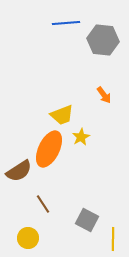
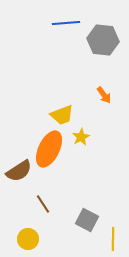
yellow circle: moved 1 px down
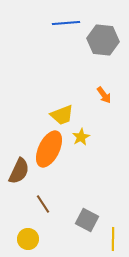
brown semicircle: rotated 32 degrees counterclockwise
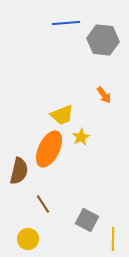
brown semicircle: rotated 12 degrees counterclockwise
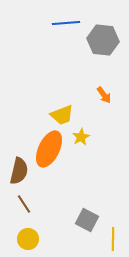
brown line: moved 19 px left
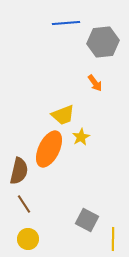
gray hexagon: moved 2 px down; rotated 12 degrees counterclockwise
orange arrow: moved 9 px left, 12 px up
yellow trapezoid: moved 1 px right
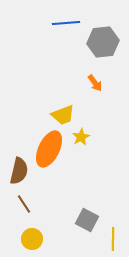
yellow circle: moved 4 px right
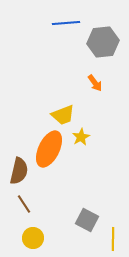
yellow circle: moved 1 px right, 1 px up
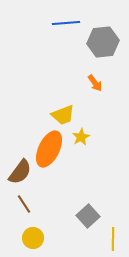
brown semicircle: moved 1 px right, 1 px down; rotated 24 degrees clockwise
gray square: moved 1 px right, 4 px up; rotated 20 degrees clockwise
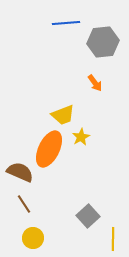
brown semicircle: rotated 104 degrees counterclockwise
